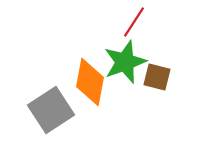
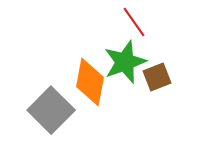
red line: rotated 68 degrees counterclockwise
brown square: rotated 36 degrees counterclockwise
gray square: rotated 12 degrees counterclockwise
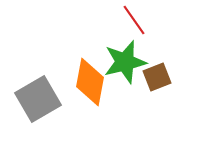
red line: moved 2 px up
green star: rotated 6 degrees clockwise
gray square: moved 13 px left, 11 px up; rotated 15 degrees clockwise
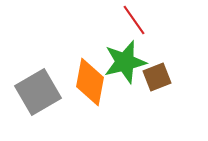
gray square: moved 7 px up
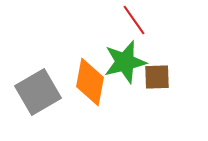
brown square: rotated 20 degrees clockwise
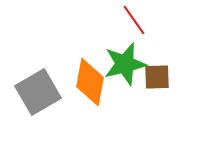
green star: moved 2 px down
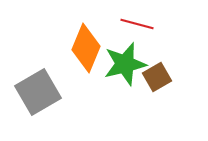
red line: moved 3 px right, 4 px down; rotated 40 degrees counterclockwise
brown square: rotated 28 degrees counterclockwise
orange diamond: moved 4 px left, 34 px up; rotated 12 degrees clockwise
